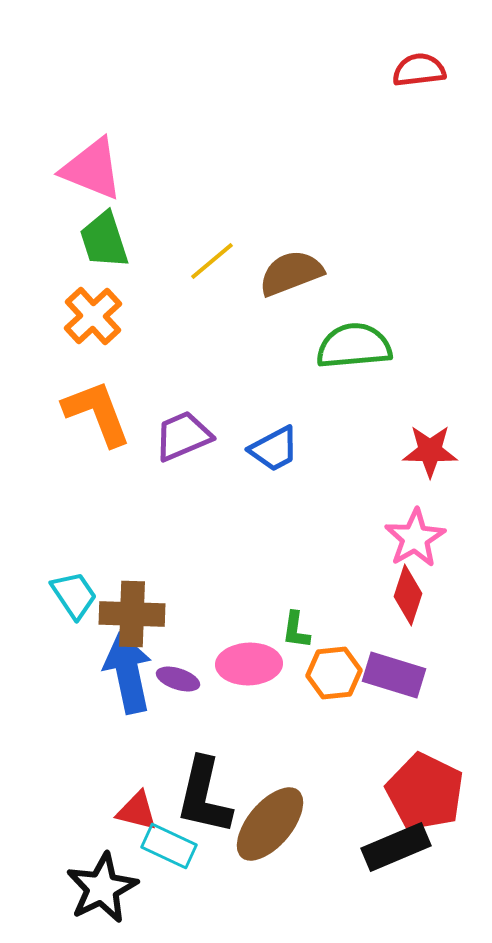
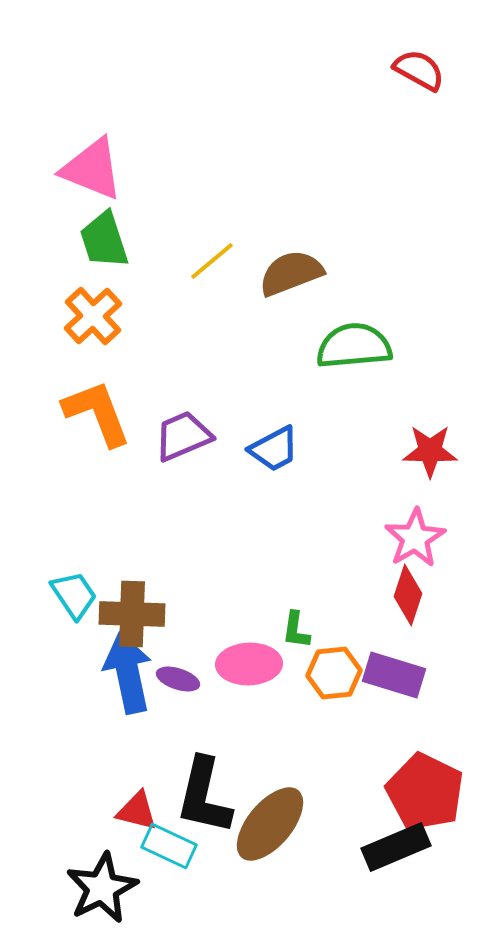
red semicircle: rotated 36 degrees clockwise
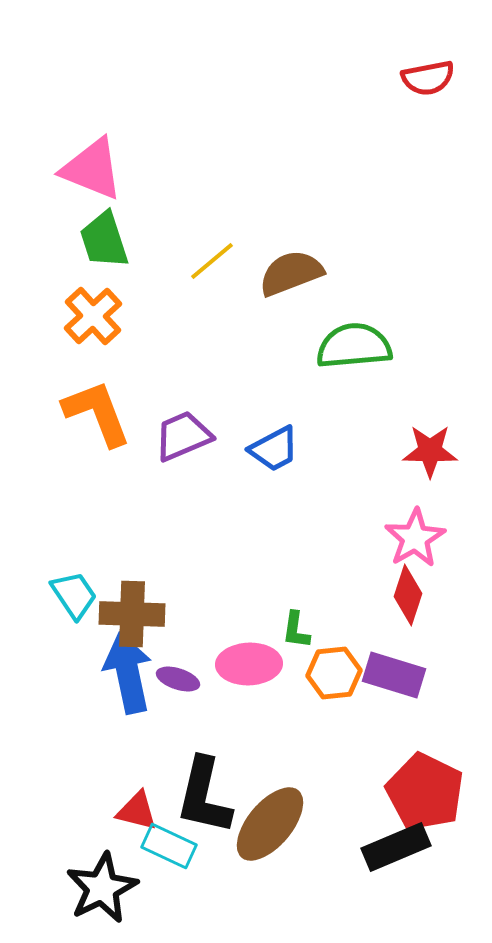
red semicircle: moved 9 px right, 8 px down; rotated 140 degrees clockwise
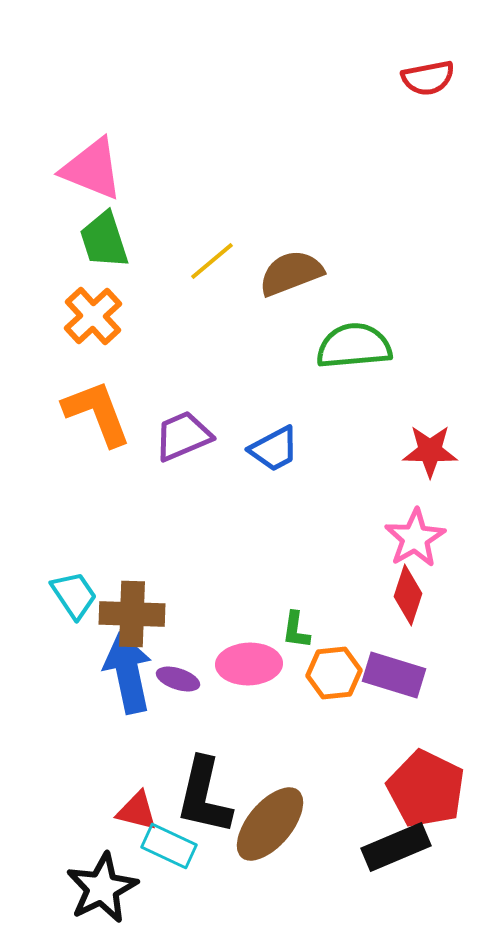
red pentagon: moved 1 px right, 3 px up
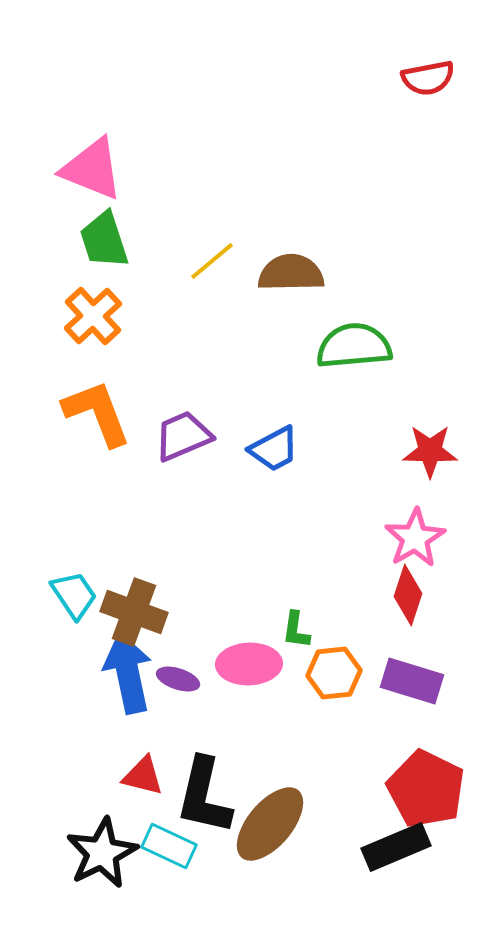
brown semicircle: rotated 20 degrees clockwise
brown cross: moved 2 px right, 2 px up; rotated 18 degrees clockwise
purple rectangle: moved 18 px right, 6 px down
red triangle: moved 6 px right, 35 px up
black star: moved 35 px up
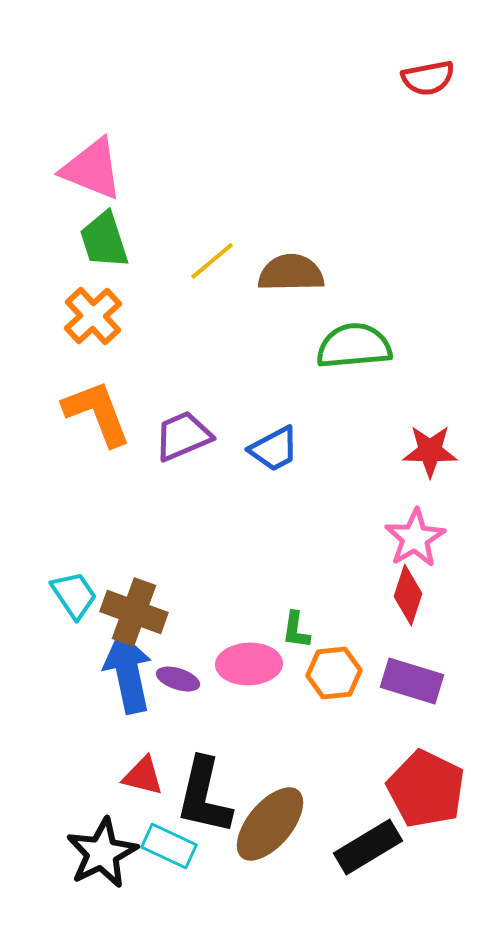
black rectangle: moved 28 px left; rotated 8 degrees counterclockwise
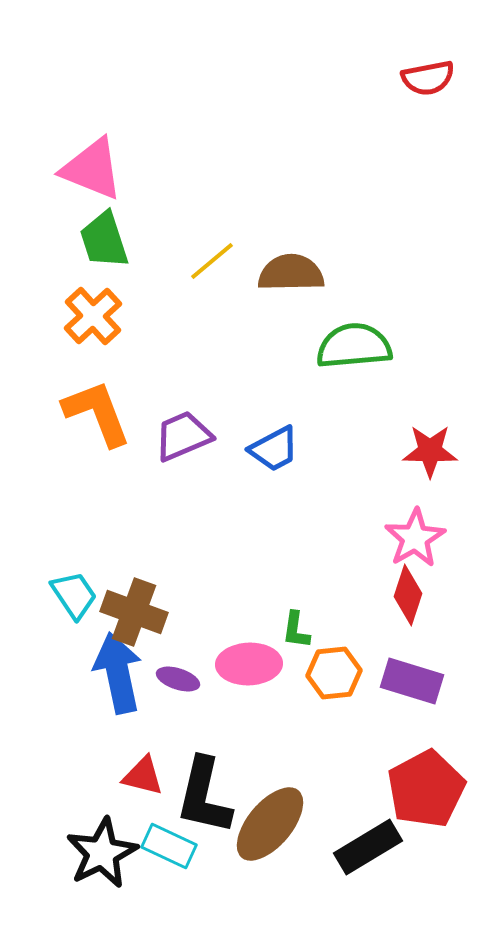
blue arrow: moved 10 px left
red pentagon: rotated 18 degrees clockwise
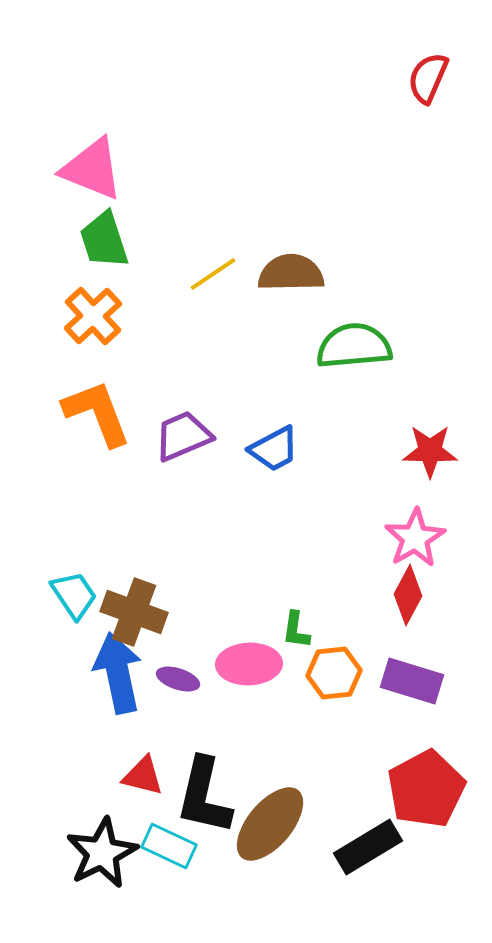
red semicircle: rotated 124 degrees clockwise
yellow line: moved 1 px right, 13 px down; rotated 6 degrees clockwise
red diamond: rotated 10 degrees clockwise
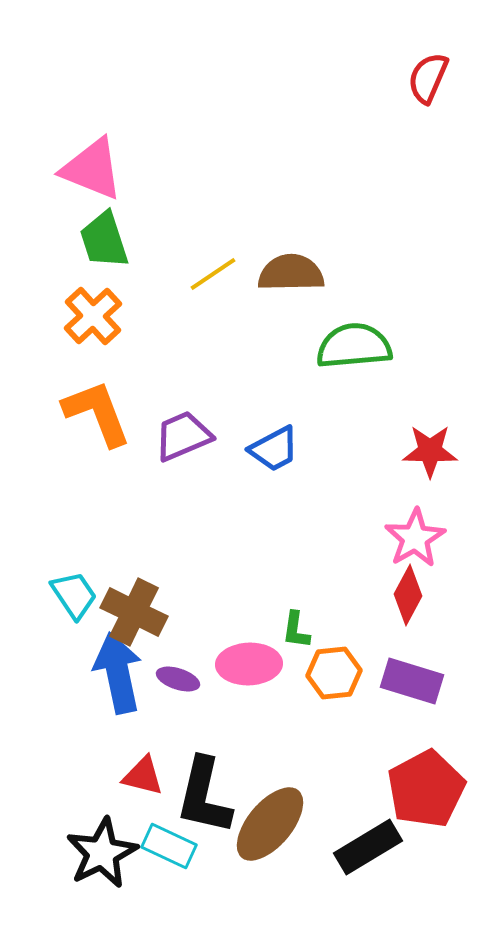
brown cross: rotated 6 degrees clockwise
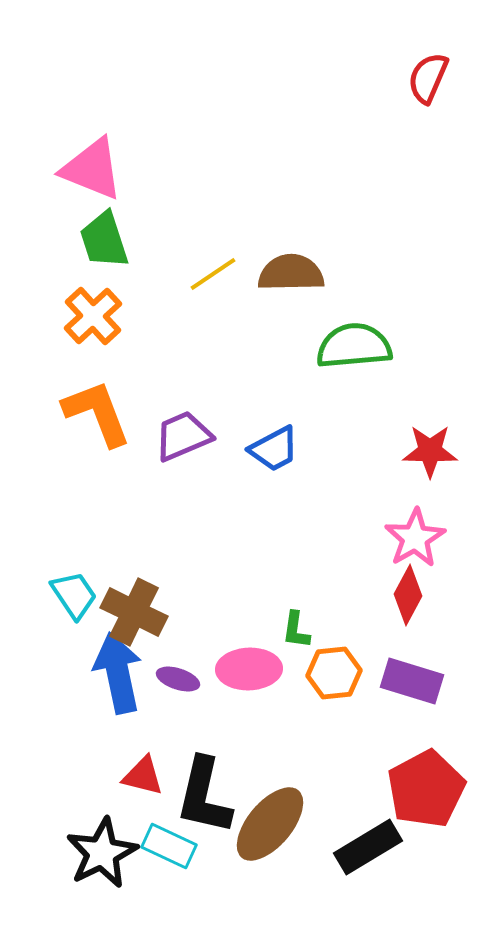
pink ellipse: moved 5 px down
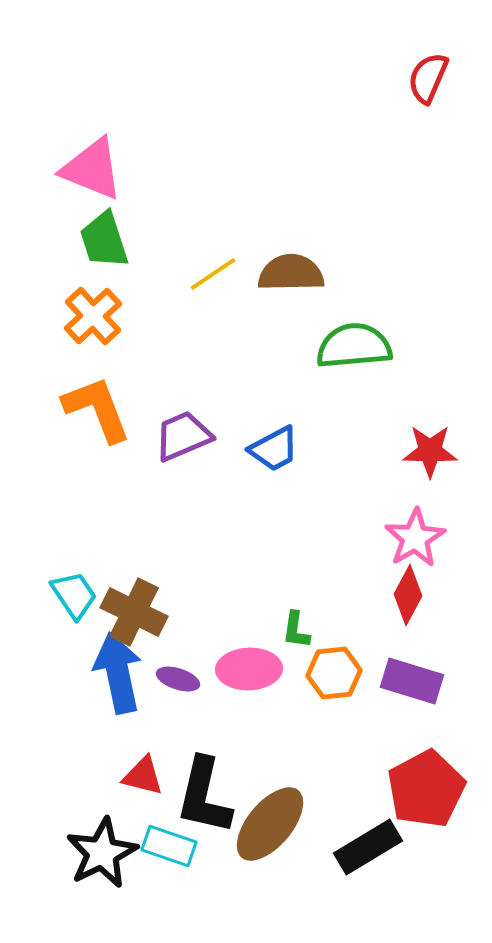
orange L-shape: moved 4 px up
cyan rectangle: rotated 6 degrees counterclockwise
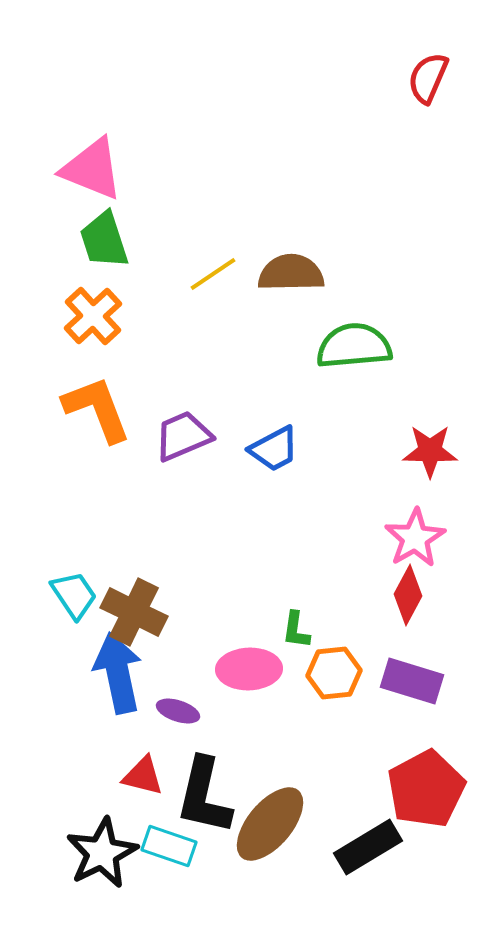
purple ellipse: moved 32 px down
